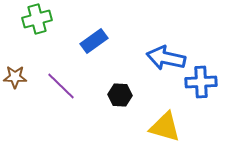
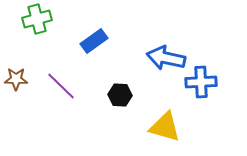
brown star: moved 1 px right, 2 px down
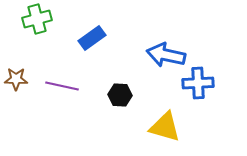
blue rectangle: moved 2 px left, 3 px up
blue arrow: moved 3 px up
blue cross: moved 3 px left, 1 px down
purple line: moved 1 px right; rotated 32 degrees counterclockwise
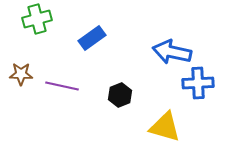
blue arrow: moved 6 px right, 3 px up
brown star: moved 5 px right, 5 px up
black hexagon: rotated 25 degrees counterclockwise
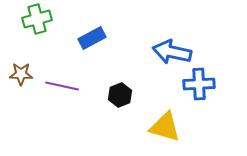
blue rectangle: rotated 8 degrees clockwise
blue cross: moved 1 px right, 1 px down
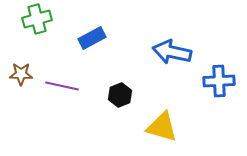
blue cross: moved 20 px right, 3 px up
yellow triangle: moved 3 px left
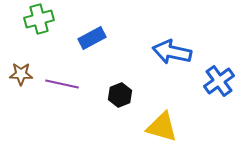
green cross: moved 2 px right
blue cross: rotated 32 degrees counterclockwise
purple line: moved 2 px up
